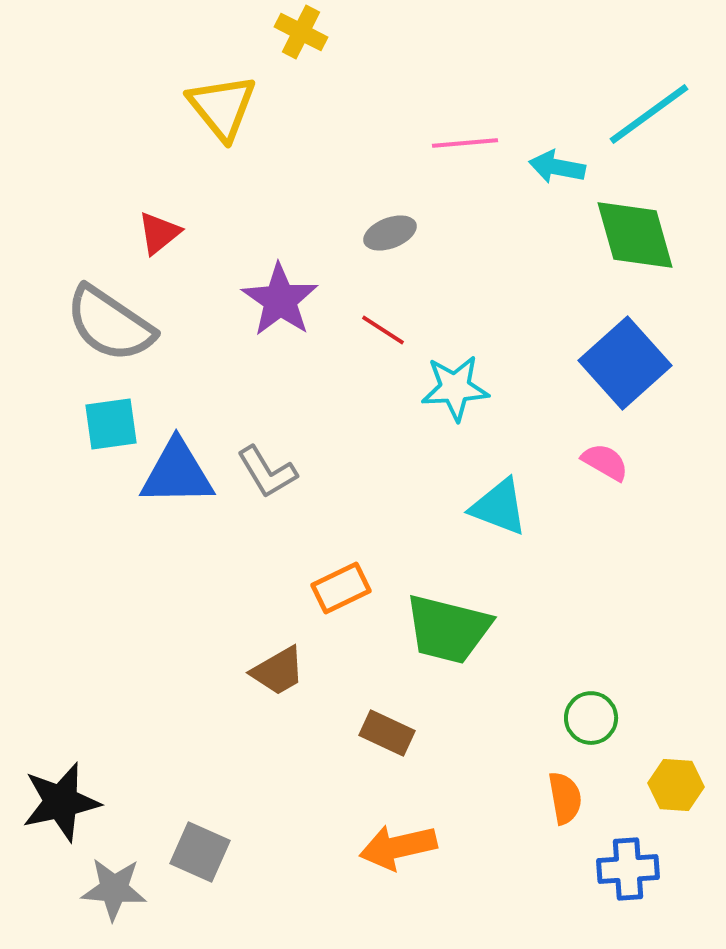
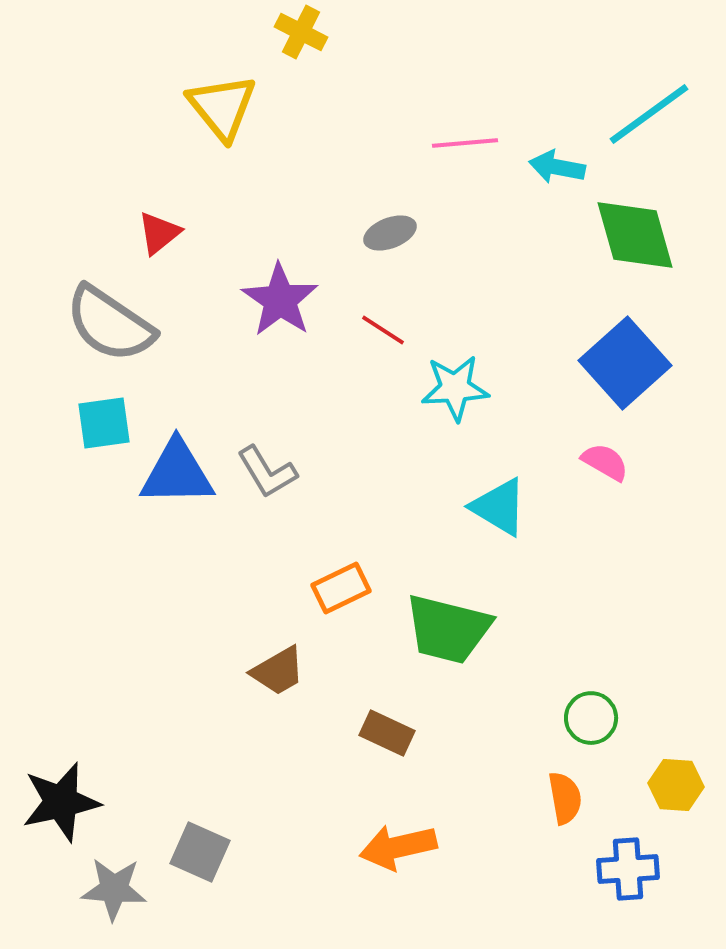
cyan square: moved 7 px left, 1 px up
cyan triangle: rotated 10 degrees clockwise
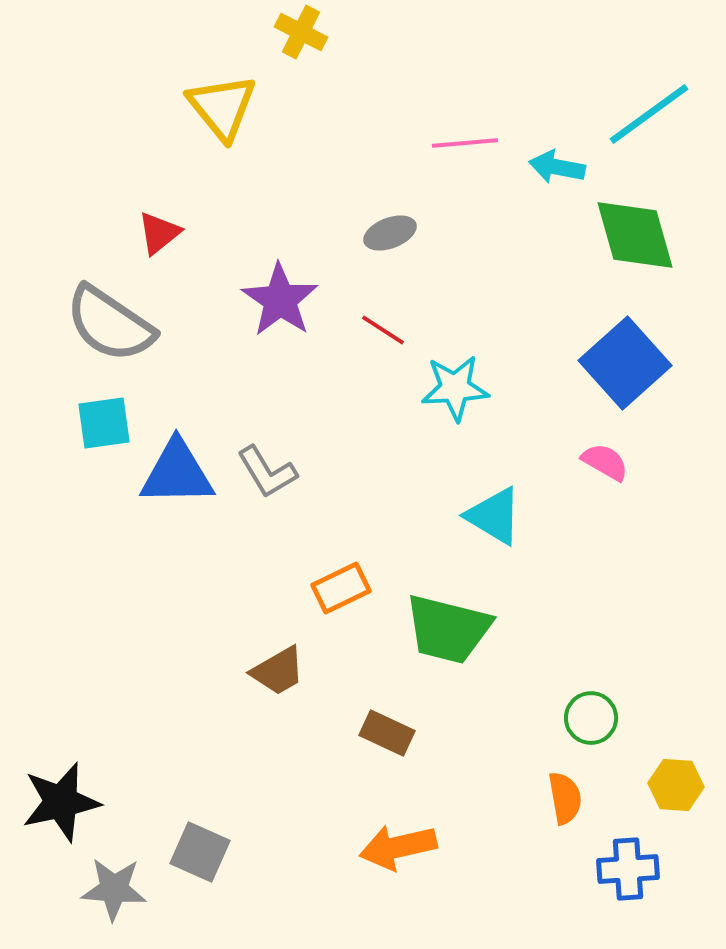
cyan triangle: moved 5 px left, 9 px down
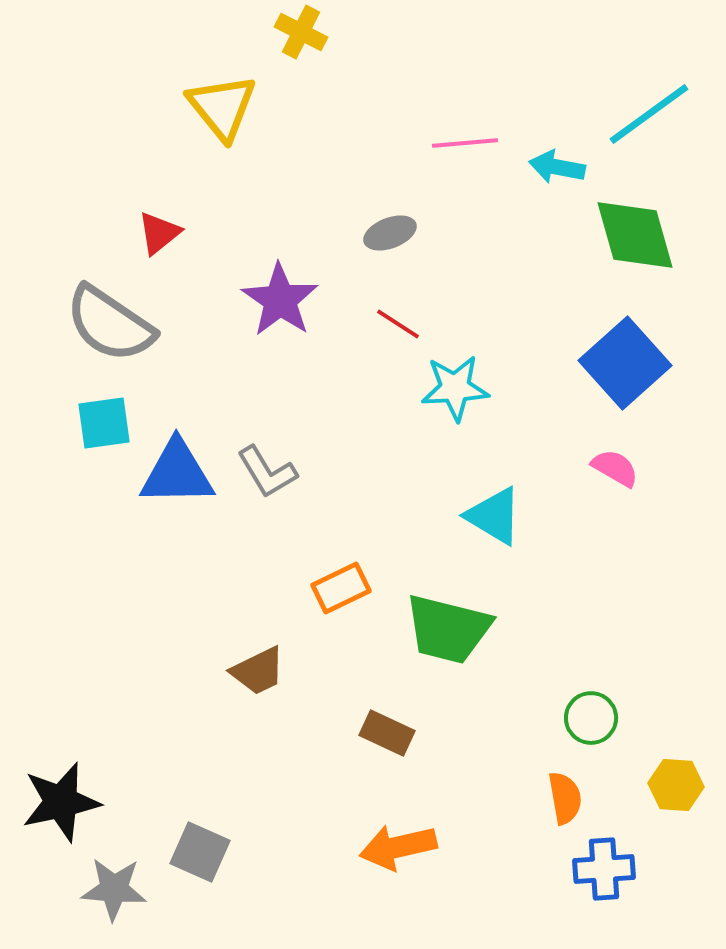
red line: moved 15 px right, 6 px up
pink semicircle: moved 10 px right, 6 px down
brown trapezoid: moved 20 px left; rotated 4 degrees clockwise
blue cross: moved 24 px left
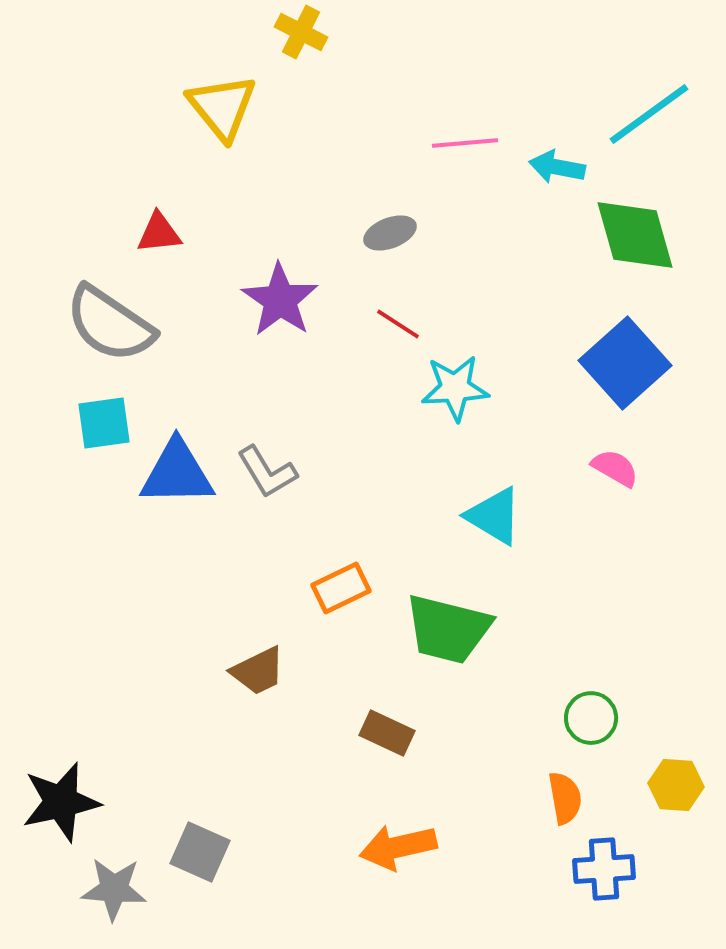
red triangle: rotated 33 degrees clockwise
